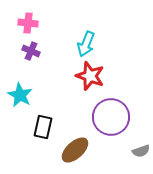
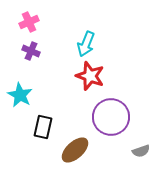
pink cross: moved 1 px right, 1 px up; rotated 30 degrees counterclockwise
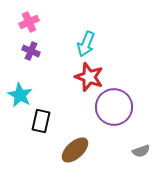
red star: moved 1 px left, 1 px down
purple circle: moved 3 px right, 10 px up
black rectangle: moved 2 px left, 6 px up
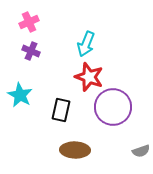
purple circle: moved 1 px left
black rectangle: moved 20 px right, 11 px up
brown ellipse: rotated 44 degrees clockwise
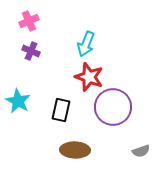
pink cross: moved 1 px up
cyan star: moved 2 px left, 6 px down
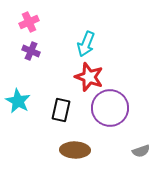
pink cross: moved 1 px down
purple circle: moved 3 px left, 1 px down
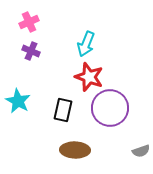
black rectangle: moved 2 px right
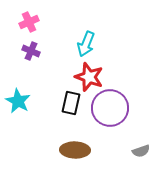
black rectangle: moved 8 px right, 7 px up
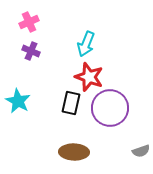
brown ellipse: moved 1 px left, 2 px down
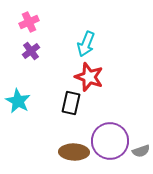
purple cross: rotated 30 degrees clockwise
purple circle: moved 33 px down
